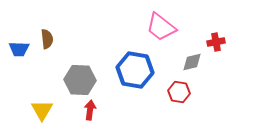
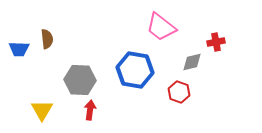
red hexagon: rotated 10 degrees clockwise
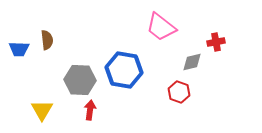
brown semicircle: moved 1 px down
blue hexagon: moved 11 px left
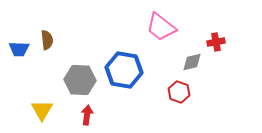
red arrow: moved 3 px left, 5 px down
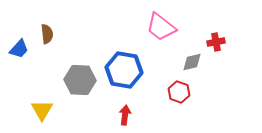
brown semicircle: moved 6 px up
blue trapezoid: rotated 50 degrees counterclockwise
red arrow: moved 38 px right
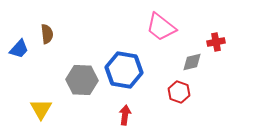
gray hexagon: moved 2 px right
yellow triangle: moved 1 px left, 1 px up
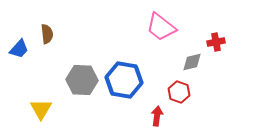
blue hexagon: moved 10 px down
red arrow: moved 32 px right, 1 px down
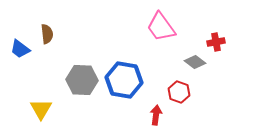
pink trapezoid: rotated 16 degrees clockwise
blue trapezoid: moved 1 px right; rotated 85 degrees clockwise
gray diamond: moved 3 px right; rotated 50 degrees clockwise
red arrow: moved 1 px left, 1 px up
